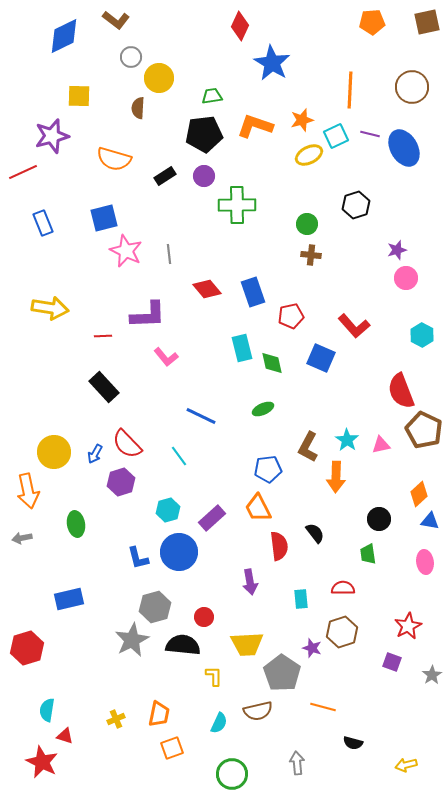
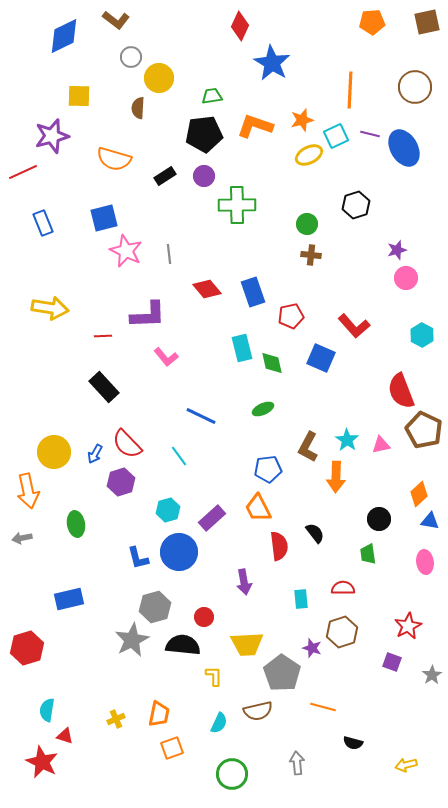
brown circle at (412, 87): moved 3 px right
purple arrow at (250, 582): moved 6 px left
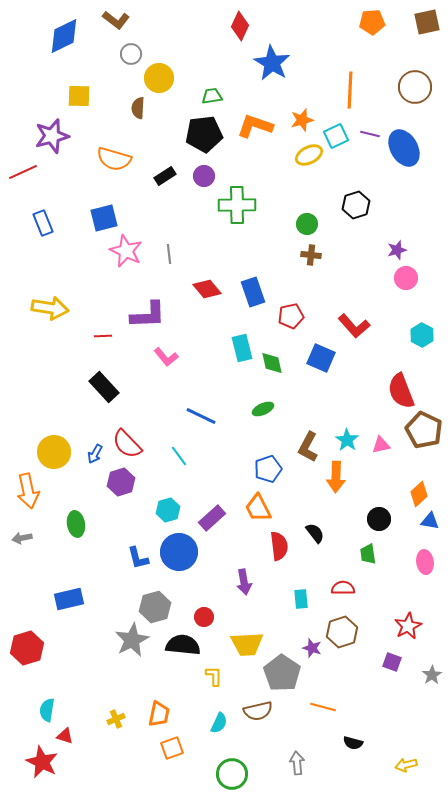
gray circle at (131, 57): moved 3 px up
blue pentagon at (268, 469): rotated 12 degrees counterclockwise
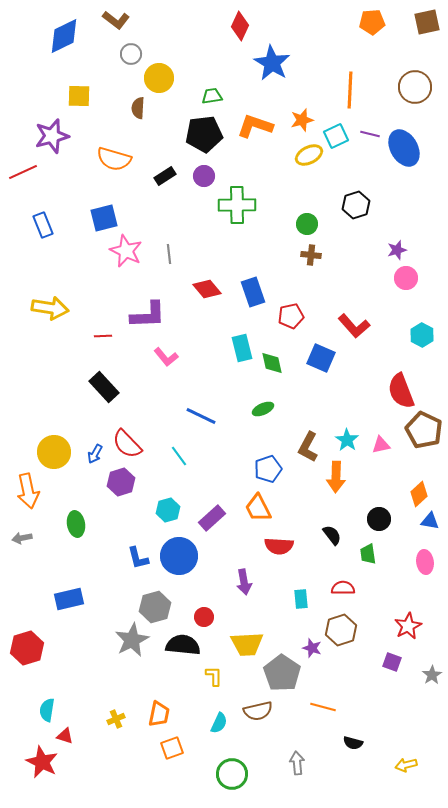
blue rectangle at (43, 223): moved 2 px down
black semicircle at (315, 533): moved 17 px right, 2 px down
red semicircle at (279, 546): rotated 100 degrees clockwise
blue circle at (179, 552): moved 4 px down
brown hexagon at (342, 632): moved 1 px left, 2 px up
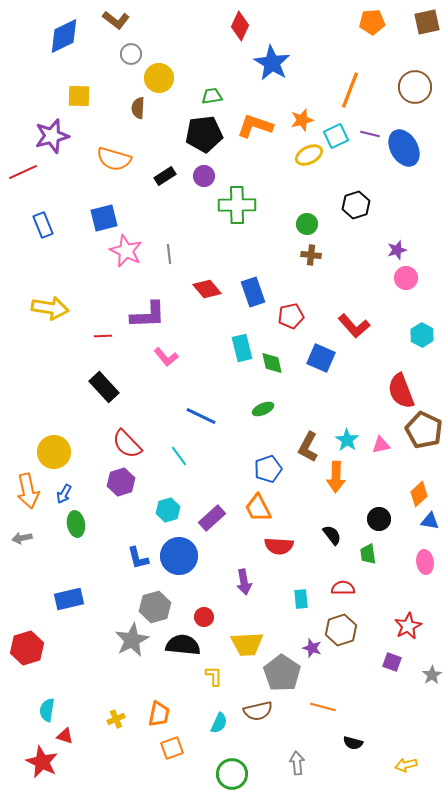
orange line at (350, 90): rotated 18 degrees clockwise
blue arrow at (95, 454): moved 31 px left, 40 px down
